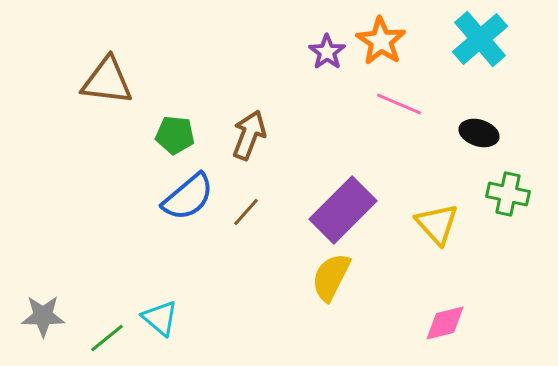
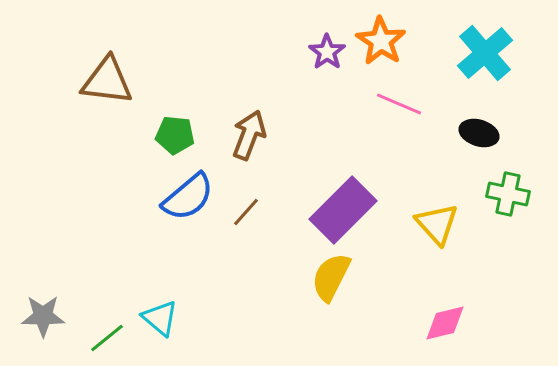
cyan cross: moved 5 px right, 14 px down
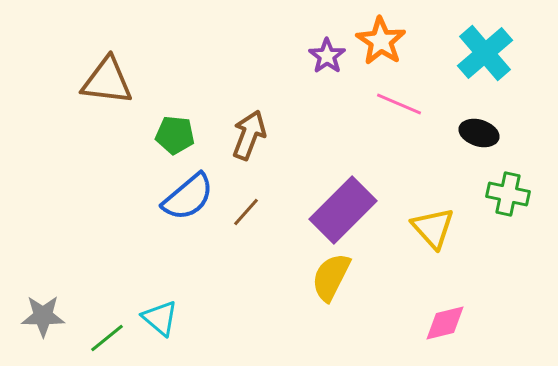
purple star: moved 4 px down
yellow triangle: moved 4 px left, 4 px down
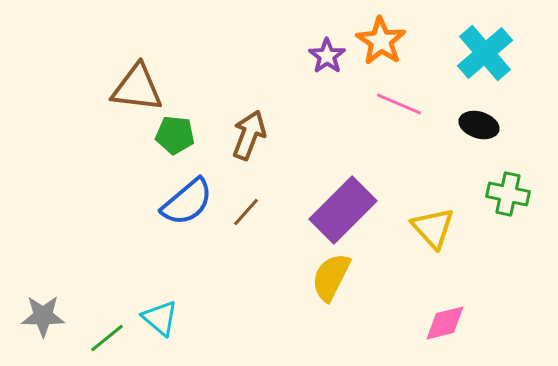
brown triangle: moved 30 px right, 7 px down
black ellipse: moved 8 px up
blue semicircle: moved 1 px left, 5 px down
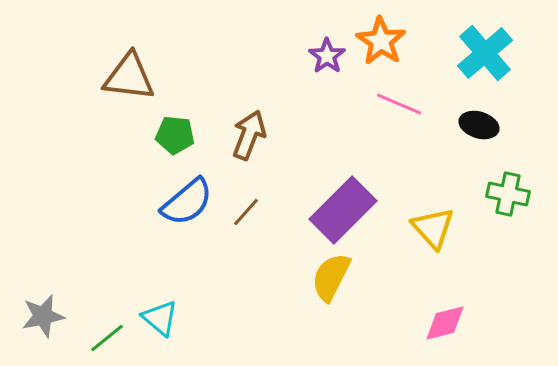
brown triangle: moved 8 px left, 11 px up
gray star: rotated 12 degrees counterclockwise
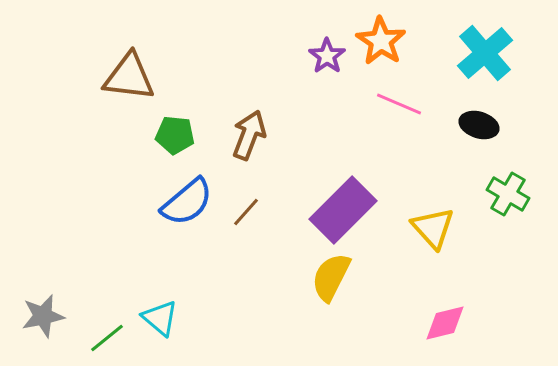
green cross: rotated 18 degrees clockwise
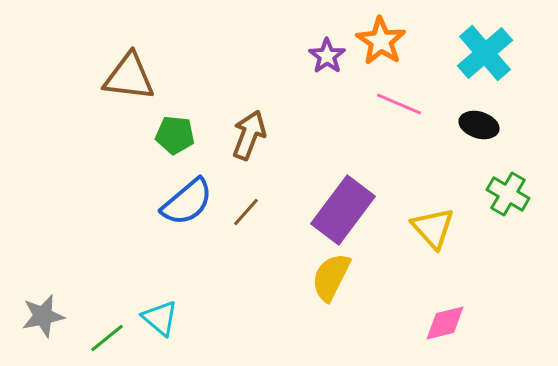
purple rectangle: rotated 8 degrees counterclockwise
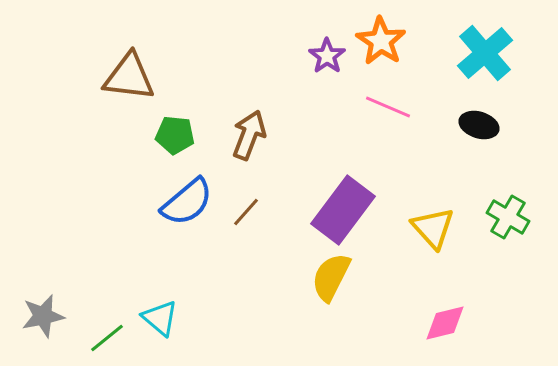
pink line: moved 11 px left, 3 px down
green cross: moved 23 px down
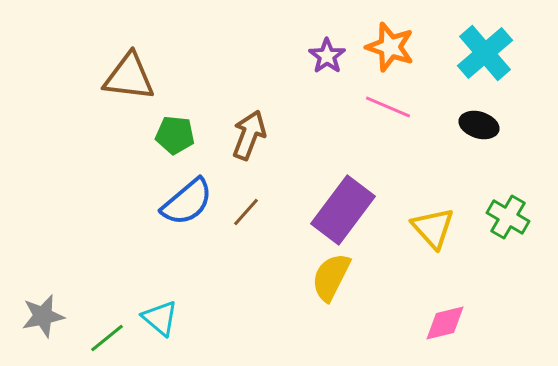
orange star: moved 9 px right, 6 px down; rotated 15 degrees counterclockwise
